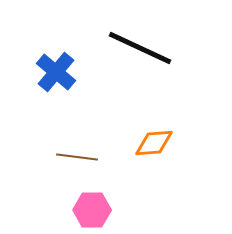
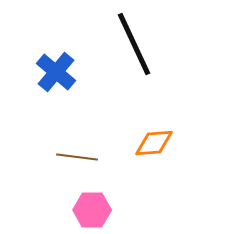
black line: moved 6 px left, 4 px up; rotated 40 degrees clockwise
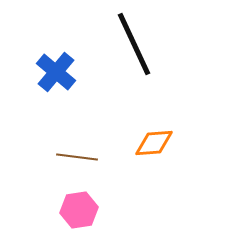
pink hexagon: moved 13 px left; rotated 9 degrees counterclockwise
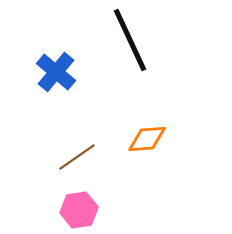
black line: moved 4 px left, 4 px up
orange diamond: moved 7 px left, 4 px up
brown line: rotated 42 degrees counterclockwise
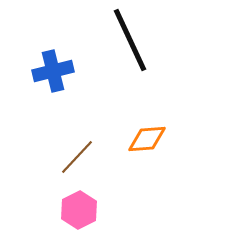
blue cross: moved 3 px left, 1 px up; rotated 36 degrees clockwise
brown line: rotated 12 degrees counterclockwise
pink hexagon: rotated 18 degrees counterclockwise
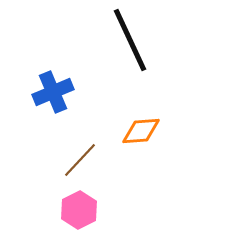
blue cross: moved 21 px down; rotated 9 degrees counterclockwise
orange diamond: moved 6 px left, 8 px up
brown line: moved 3 px right, 3 px down
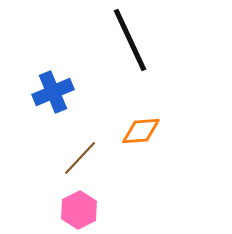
brown line: moved 2 px up
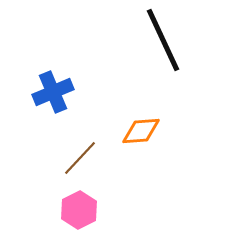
black line: moved 33 px right
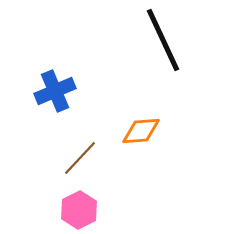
blue cross: moved 2 px right, 1 px up
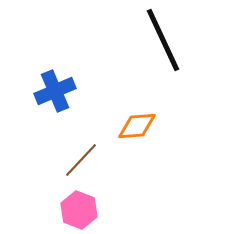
orange diamond: moved 4 px left, 5 px up
brown line: moved 1 px right, 2 px down
pink hexagon: rotated 12 degrees counterclockwise
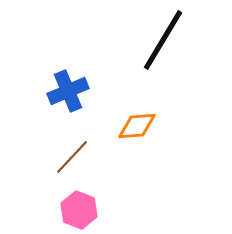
black line: rotated 56 degrees clockwise
blue cross: moved 13 px right
brown line: moved 9 px left, 3 px up
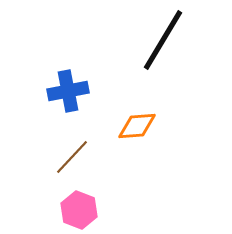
blue cross: rotated 12 degrees clockwise
